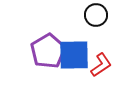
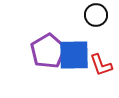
red L-shape: rotated 105 degrees clockwise
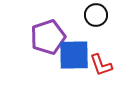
purple pentagon: moved 14 px up; rotated 12 degrees clockwise
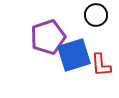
blue square: rotated 16 degrees counterclockwise
red L-shape: rotated 15 degrees clockwise
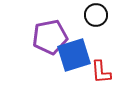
purple pentagon: moved 2 px right; rotated 8 degrees clockwise
red L-shape: moved 7 px down
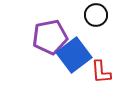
blue square: rotated 20 degrees counterclockwise
